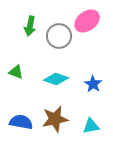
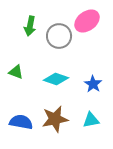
cyan triangle: moved 6 px up
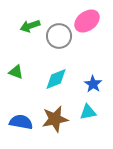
green arrow: rotated 60 degrees clockwise
cyan diamond: rotated 40 degrees counterclockwise
cyan triangle: moved 3 px left, 8 px up
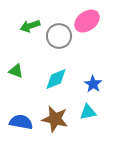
green triangle: moved 1 px up
brown star: rotated 24 degrees clockwise
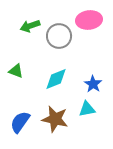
pink ellipse: moved 2 px right, 1 px up; rotated 30 degrees clockwise
cyan triangle: moved 1 px left, 3 px up
blue semicircle: moved 1 px left; rotated 65 degrees counterclockwise
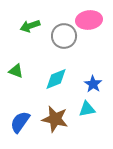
gray circle: moved 5 px right
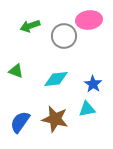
cyan diamond: rotated 15 degrees clockwise
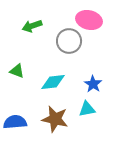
pink ellipse: rotated 20 degrees clockwise
green arrow: moved 2 px right
gray circle: moved 5 px right, 5 px down
green triangle: moved 1 px right
cyan diamond: moved 3 px left, 3 px down
blue semicircle: moved 5 px left; rotated 50 degrees clockwise
